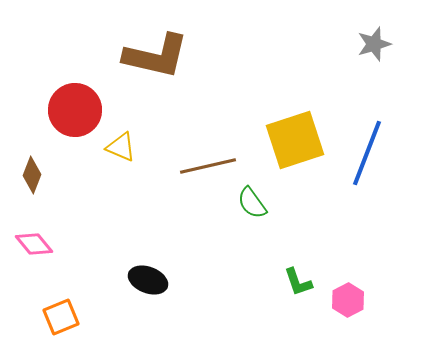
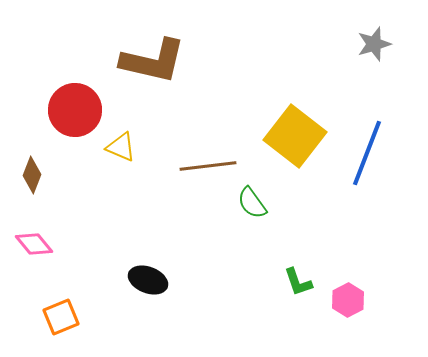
brown L-shape: moved 3 px left, 5 px down
yellow square: moved 4 px up; rotated 34 degrees counterclockwise
brown line: rotated 6 degrees clockwise
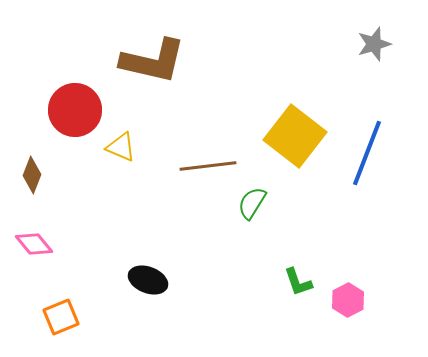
green semicircle: rotated 68 degrees clockwise
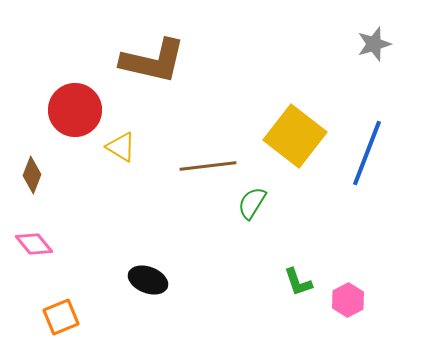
yellow triangle: rotated 8 degrees clockwise
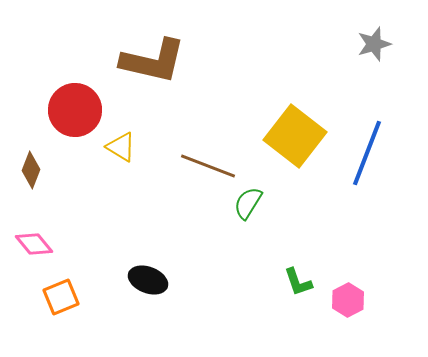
brown line: rotated 28 degrees clockwise
brown diamond: moved 1 px left, 5 px up
green semicircle: moved 4 px left
orange square: moved 20 px up
